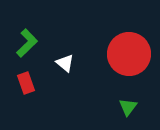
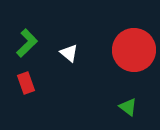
red circle: moved 5 px right, 4 px up
white triangle: moved 4 px right, 10 px up
green triangle: rotated 30 degrees counterclockwise
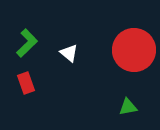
green triangle: rotated 48 degrees counterclockwise
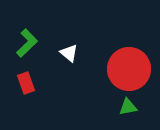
red circle: moved 5 px left, 19 px down
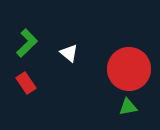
red rectangle: rotated 15 degrees counterclockwise
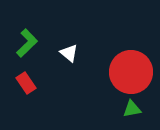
red circle: moved 2 px right, 3 px down
green triangle: moved 4 px right, 2 px down
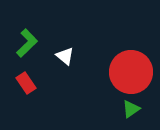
white triangle: moved 4 px left, 3 px down
green triangle: moved 1 px left; rotated 24 degrees counterclockwise
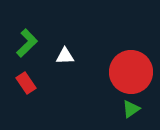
white triangle: rotated 42 degrees counterclockwise
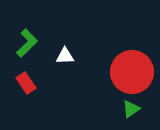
red circle: moved 1 px right
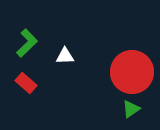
red rectangle: rotated 15 degrees counterclockwise
